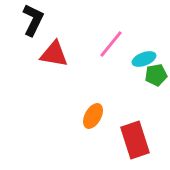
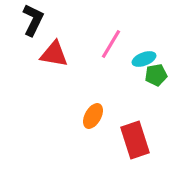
pink line: rotated 8 degrees counterclockwise
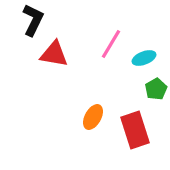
cyan ellipse: moved 1 px up
green pentagon: moved 14 px down; rotated 20 degrees counterclockwise
orange ellipse: moved 1 px down
red rectangle: moved 10 px up
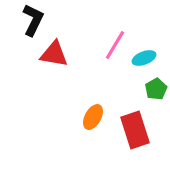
pink line: moved 4 px right, 1 px down
